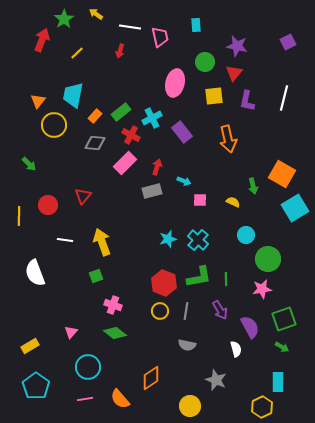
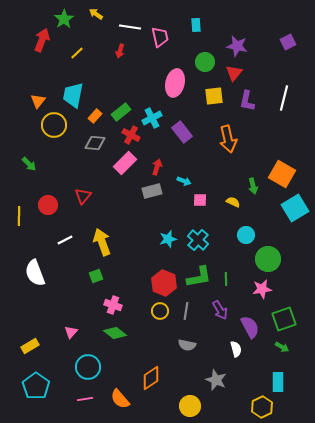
white line at (65, 240): rotated 35 degrees counterclockwise
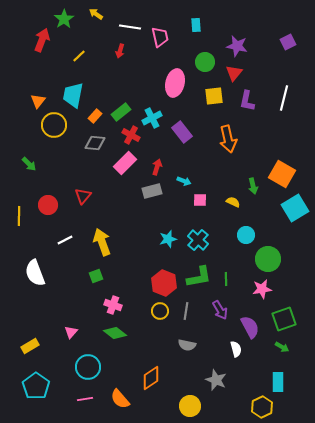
yellow line at (77, 53): moved 2 px right, 3 px down
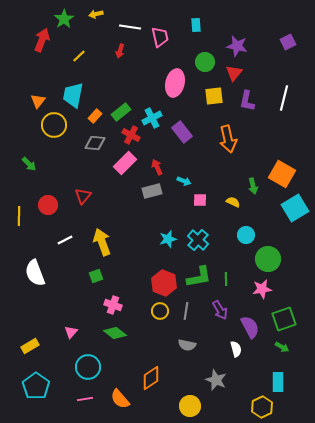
yellow arrow at (96, 14): rotated 48 degrees counterclockwise
red arrow at (157, 167): rotated 42 degrees counterclockwise
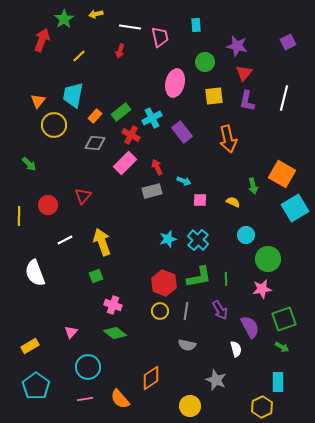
red triangle at (234, 73): moved 10 px right
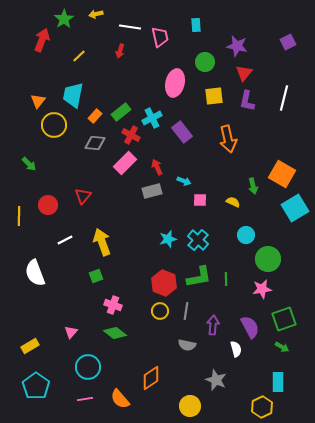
purple arrow at (220, 310): moved 7 px left, 15 px down; rotated 144 degrees counterclockwise
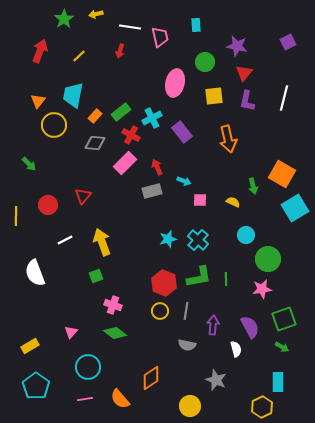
red arrow at (42, 40): moved 2 px left, 11 px down
yellow line at (19, 216): moved 3 px left
